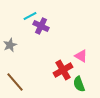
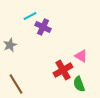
purple cross: moved 2 px right, 1 px down
brown line: moved 1 px right, 2 px down; rotated 10 degrees clockwise
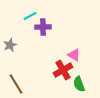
purple cross: rotated 28 degrees counterclockwise
pink triangle: moved 7 px left, 1 px up
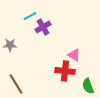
purple cross: rotated 28 degrees counterclockwise
gray star: rotated 24 degrees clockwise
red cross: moved 2 px right, 1 px down; rotated 36 degrees clockwise
green semicircle: moved 9 px right, 2 px down
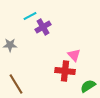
pink triangle: rotated 16 degrees clockwise
green semicircle: rotated 77 degrees clockwise
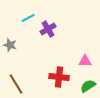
cyan line: moved 2 px left, 2 px down
purple cross: moved 5 px right, 2 px down
gray star: rotated 16 degrees clockwise
pink triangle: moved 11 px right, 6 px down; rotated 48 degrees counterclockwise
red cross: moved 6 px left, 6 px down
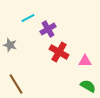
red cross: moved 25 px up; rotated 24 degrees clockwise
green semicircle: rotated 63 degrees clockwise
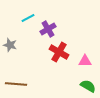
brown line: rotated 55 degrees counterclockwise
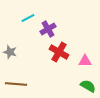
gray star: moved 7 px down
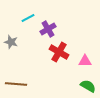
gray star: moved 1 px right, 10 px up
